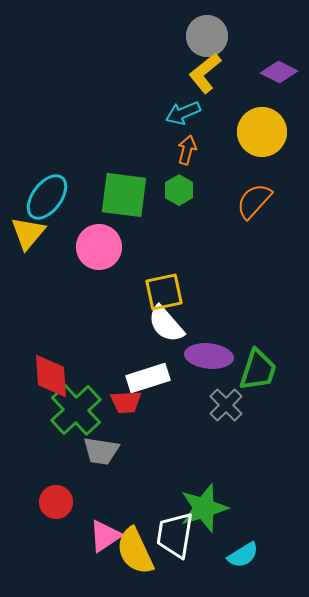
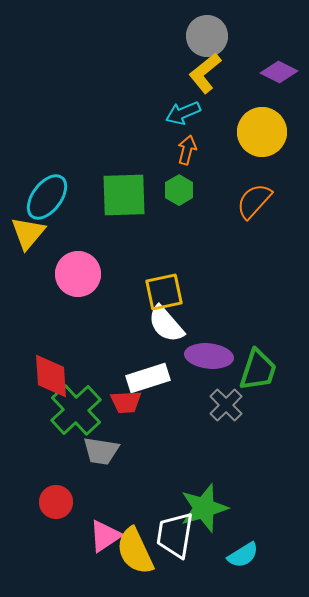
green square: rotated 9 degrees counterclockwise
pink circle: moved 21 px left, 27 px down
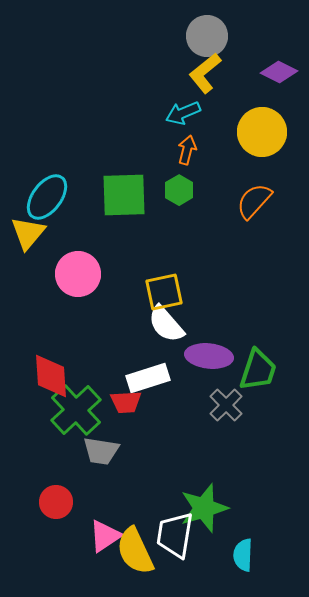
cyan semicircle: rotated 124 degrees clockwise
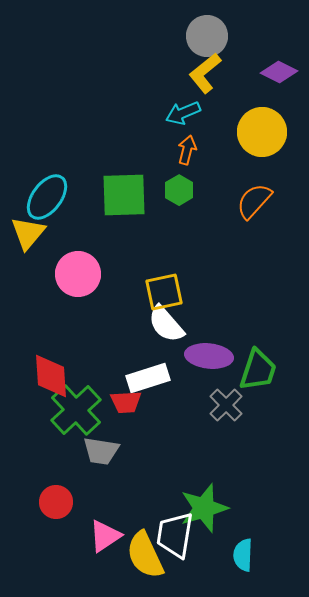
yellow semicircle: moved 10 px right, 4 px down
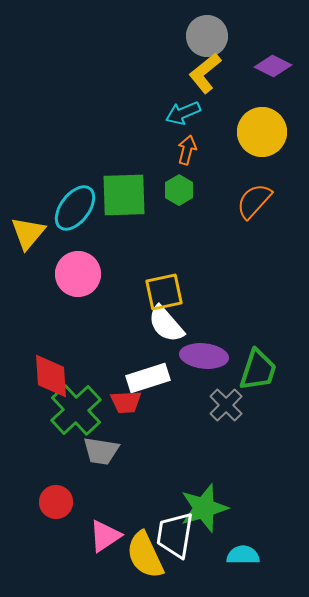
purple diamond: moved 6 px left, 6 px up
cyan ellipse: moved 28 px right, 11 px down
purple ellipse: moved 5 px left
cyan semicircle: rotated 88 degrees clockwise
